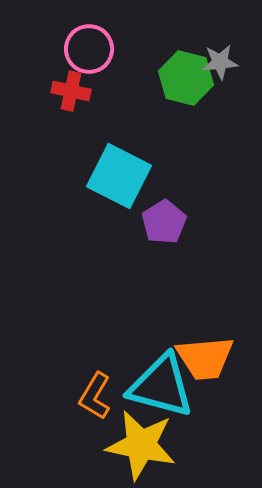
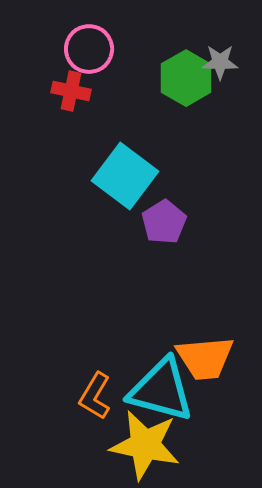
gray star: rotated 6 degrees clockwise
green hexagon: rotated 16 degrees clockwise
cyan square: moved 6 px right; rotated 10 degrees clockwise
cyan triangle: moved 4 px down
yellow star: moved 4 px right
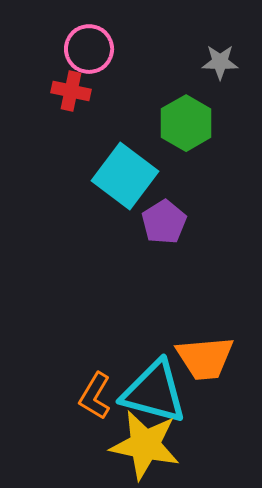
green hexagon: moved 45 px down
cyan triangle: moved 7 px left, 2 px down
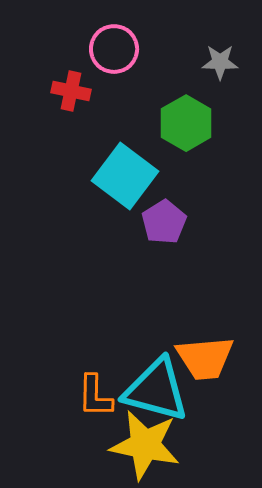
pink circle: moved 25 px right
cyan triangle: moved 2 px right, 2 px up
orange L-shape: rotated 30 degrees counterclockwise
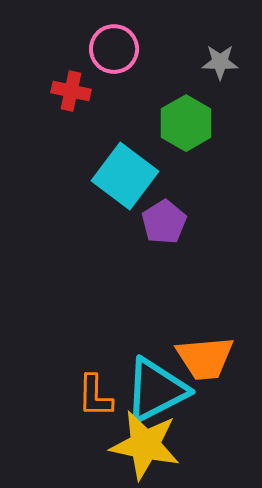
cyan triangle: rotated 42 degrees counterclockwise
